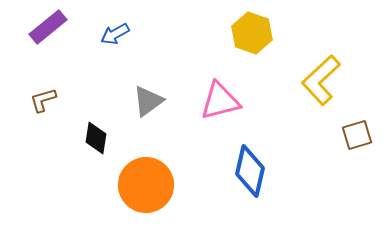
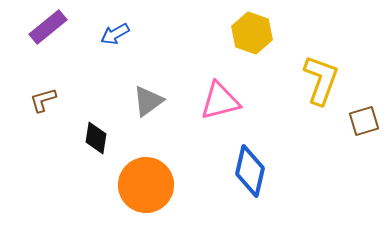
yellow L-shape: rotated 153 degrees clockwise
brown square: moved 7 px right, 14 px up
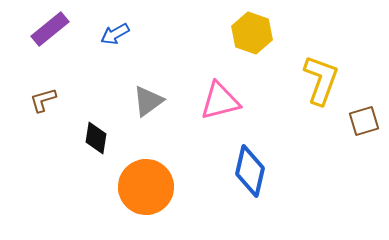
purple rectangle: moved 2 px right, 2 px down
orange circle: moved 2 px down
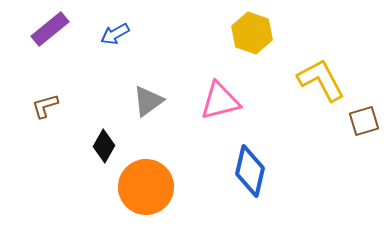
yellow L-shape: rotated 48 degrees counterclockwise
brown L-shape: moved 2 px right, 6 px down
black diamond: moved 8 px right, 8 px down; rotated 20 degrees clockwise
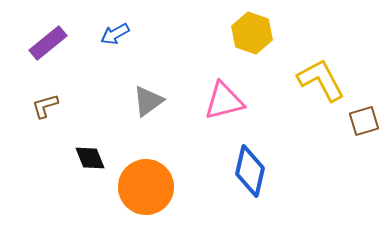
purple rectangle: moved 2 px left, 14 px down
pink triangle: moved 4 px right
black diamond: moved 14 px left, 12 px down; rotated 52 degrees counterclockwise
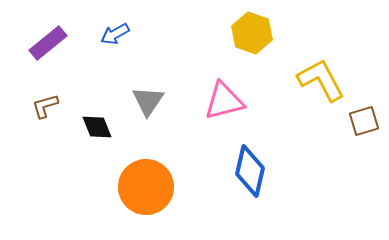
gray triangle: rotated 20 degrees counterclockwise
black diamond: moved 7 px right, 31 px up
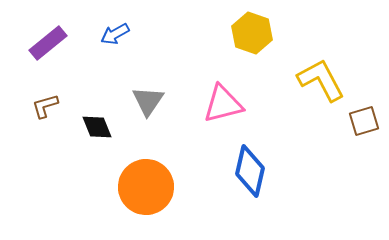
pink triangle: moved 1 px left, 3 px down
